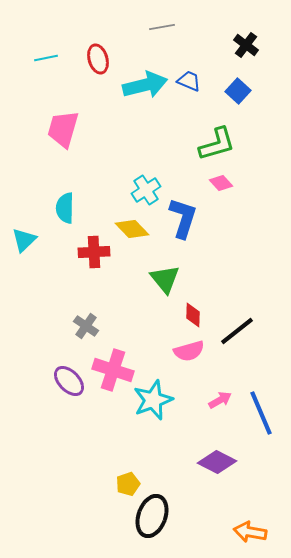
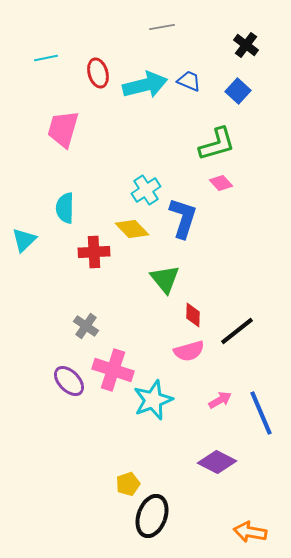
red ellipse: moved 14 px down
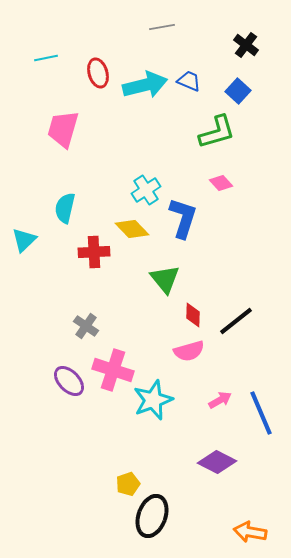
green L-shape: moved 12 px up
cyan semicircle: rotated 12 degrees clockwise
black line: moved 1 px left, 10 px up
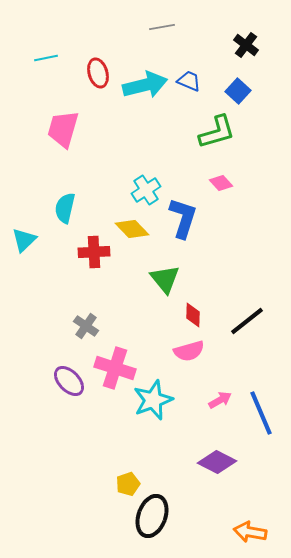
black line: moved 11 px right
pink cross: moved 2 px right, 2 px up
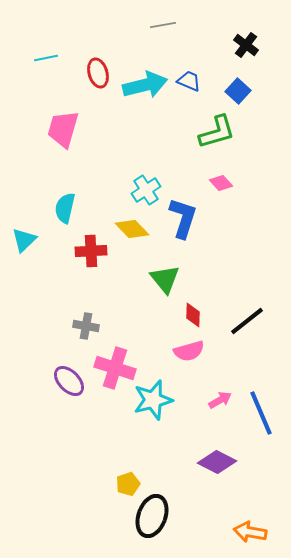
gray line: moved 1 px right, 2 px up
red cross: moved 3 px left, 1 px up
gray cross: rotated 25 degrees counterclockwise
cyan star: rotated 6 degrees clockwise
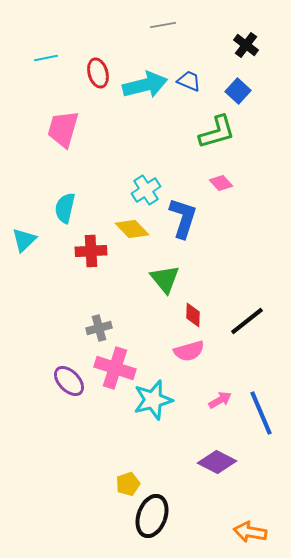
gray cross: moved 13 px right, 2 px down; rotated 25 degrees counterclockwise
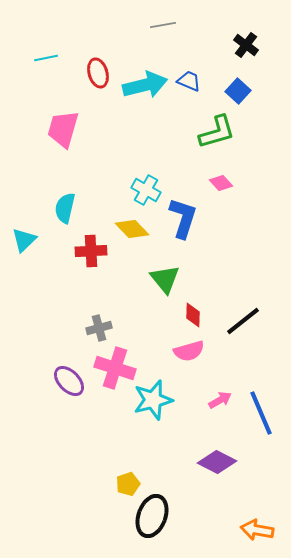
cyan cross: rotated 28 degrees counterclockwise
black line: moved 4 px left
orange arrow: moved 7 px right, 2 px up
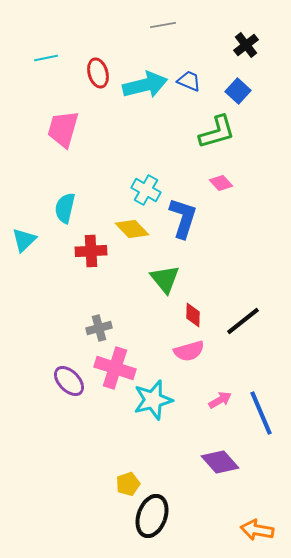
black cross: rotated 15 degrees clockwise
purple diamond: moved 3 px right; rotated 21 degrees clockwise
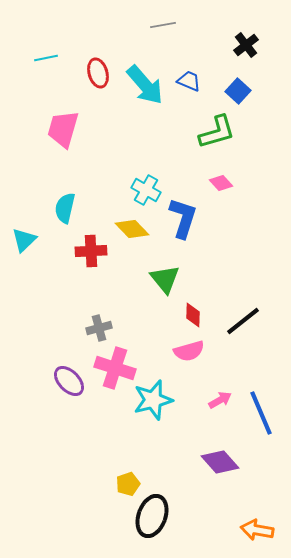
cyan arrow: rotated 63 degrees clockwise
